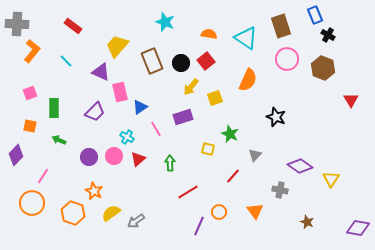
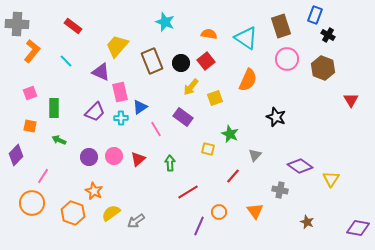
blue rectangle at (315, 15): rotated 42 degrees clockwise
purple rectangle at (183, 117): rotated 54 degrees clockwise
cyan cross at (127, 137): moved 6 px left, 19 px up; rotated 32 degrees counterclockwise
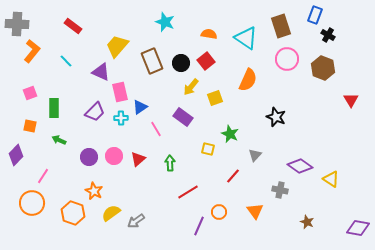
yellow triangle at (331, 179): rotated 30 degrees counterclockwise
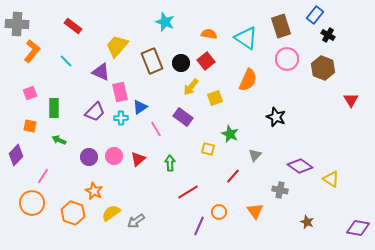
blue rectangle at (315, 15): rotated 18 degrees clockwise
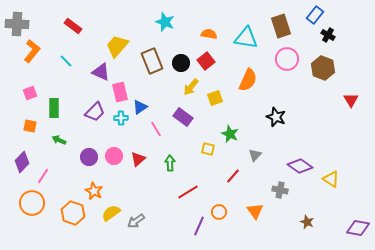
cyan triangle at (246, 38): rotated 25 degrees counterclockwise
purple diamond at (16, 155): moved 6 px right, 7 px down
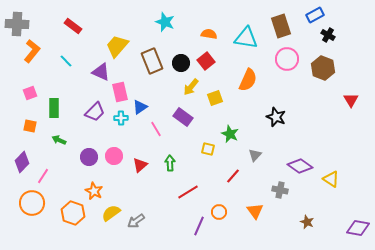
blue rectangle at (315, 15): rotated 24 degrees clockwise
red triangle at (138, 159): moved 2 px right, 6 px down
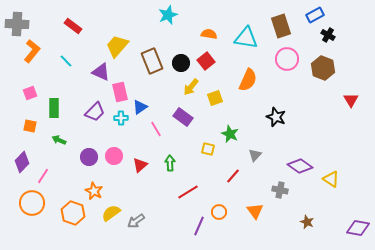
cyan star at (165, 22): moved 3 px right, 7 px up; rotated 30 degrees clockwise
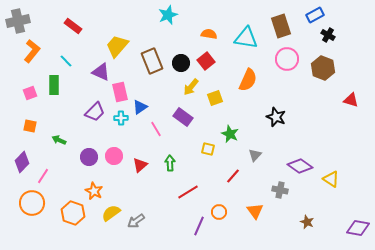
gray cross at (17, 24): moved 1 px right, 3 px up; rotated 15 degrees counterclockwise
red triangle at (351, 100): rotated 42 degrees counterclockwise
green rectangle at (54, 108): moved 23 px up
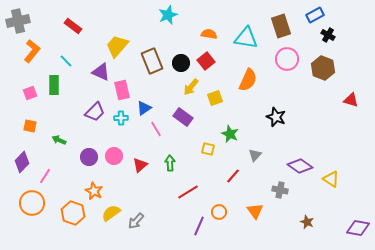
pink rectangle at (120, 92): moved 2 px right, 2 px up
blue triangle at (140, 107): moved 4 px right, 1 px down
pink line at (43, 176): moved 2 px right
gray arrow at (136, 221): rotated 12 degrees counterclockwise
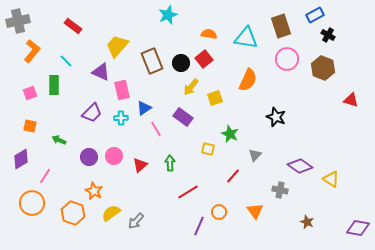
red square at (206, 61): moved 2 px left, 2 px up
purple trapezoid at (95, 112): moved 3 px left, 1 px down
purple diamond at (22, 162): moved 1 px left, 3 px up; rotated 15 degrees clockwise
